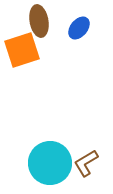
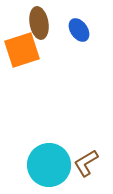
brown ellipse: moved 2 px down
blue ellipse: moved 2 px down; rotated 75 degrees counterclockwise
cyan circle: moved 1 px left, 2 px down
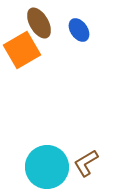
brown ellipse: rotated 20 degrees counterclockwise
orange square: rotated 12 degrees counterclockwise
cyan circle: moved 2 px left, 2 px down
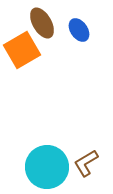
brown ellipse: moved 3 px right
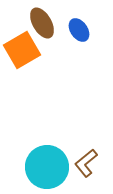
brown L-shape: rotated 8 degrees counterclockwise
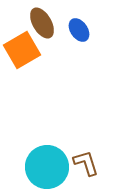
brown L-shape: rotated 112 degrees clockwise
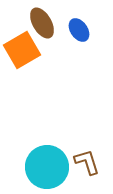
brown L-shape: moved 1 px right, 1 px up
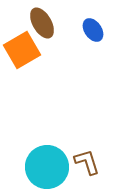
blue ellipse: moved 14 px right
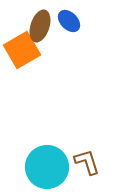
brown ellipse: moved 2 px left, 3 px down; rotated 48 degrees clockwise
blue ellipse: moved 24 px left, 9 px up; rotated 10 degrees counterclockwise
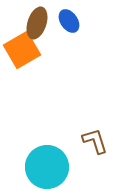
blue ellipse: rotated 10 degrees clockwise
brown ellipse: moved 3 px left, 3 px up
brown L-shape: moved 8 px right, 21 px up
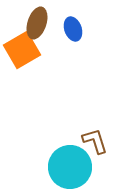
blue ellipse: moved 4 px right, 8 px down; rotated 15 degrees clockwise
cyan circle: moved 23 px right
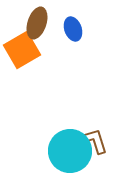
cyan circle: moved 16 px up
